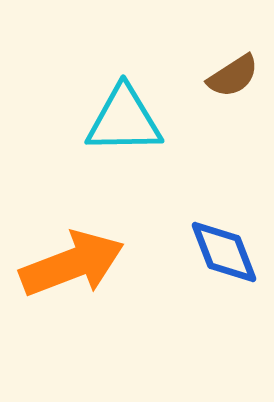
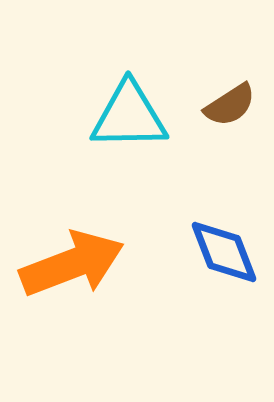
brown semicircle: moved 3 px left, 29 px down
cyan triangle: moved 5 px right, 4 px up
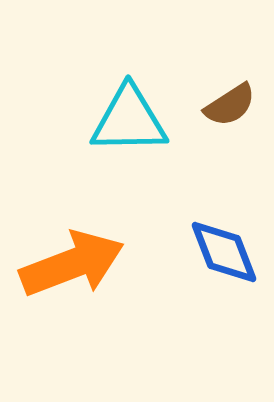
cyan triangle: moved 4 px down
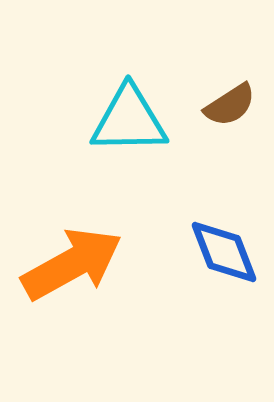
orange arrow: rotated 8 degrees counterclockwise
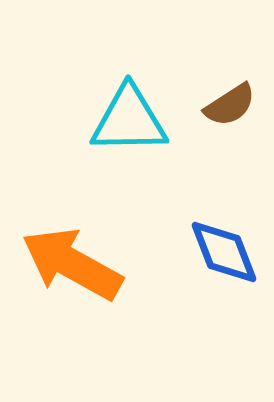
orange arrow: rotated 122 degrees counterclockwise
